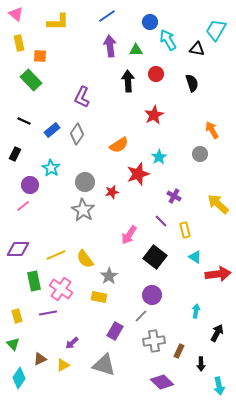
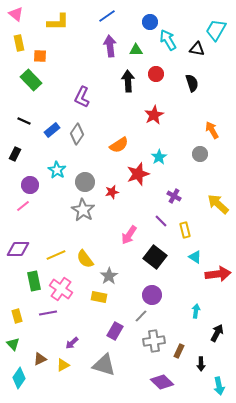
cyan star at (51, 168): moved 6 px right, 2 px down
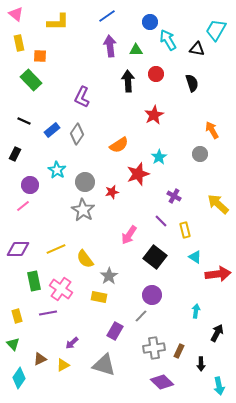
yellow line at (56, 255): moved 6 px up
gray cross at (154, 341): moved 7 px down
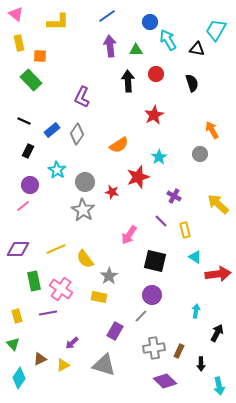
black rectangle at (15, 154): moved 13 px right, 3 px up
red star at (138, 174): moved 3 px down
red star at (112, 192): rotated 24 degrees clockwise
black square at (155, 257): moved 4 px down; rotated 25 degrees counterclockwise
purple diamond at (162, 382): moved 3 px right, 1 px up
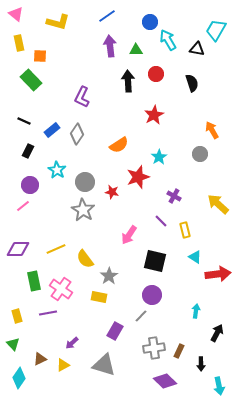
yellow L-shape at (58, 22): rotated 15 degrees clockwise
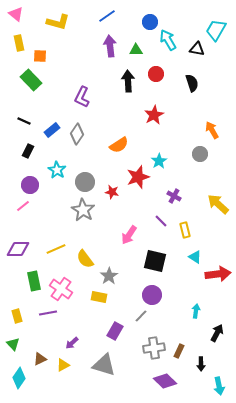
cyan star at (159, 157): moved 4 px down
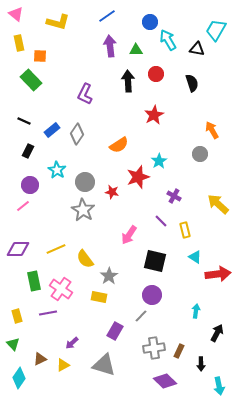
purple L-shape at (82, 97): moved 3 px right, 3 px up
